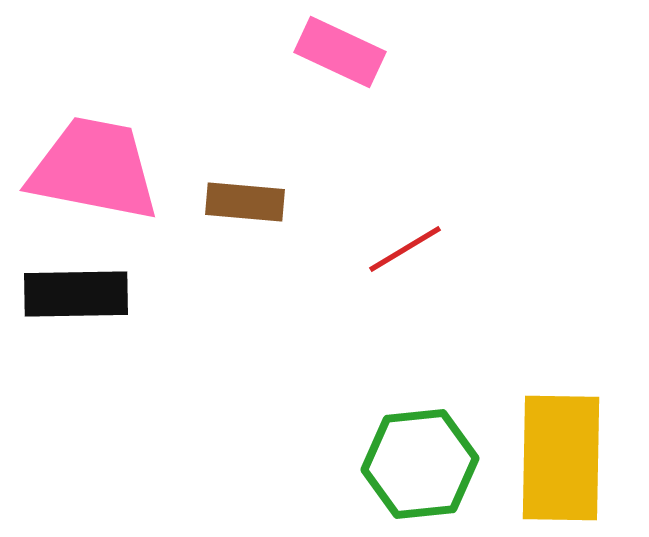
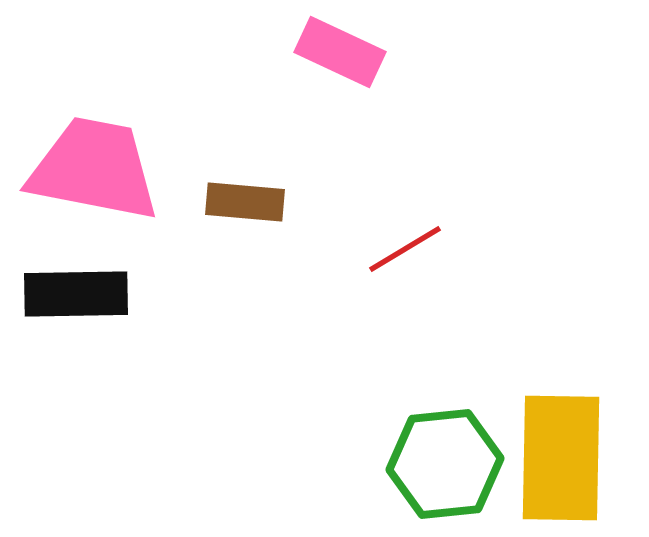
green hexagon: moved 25 px right
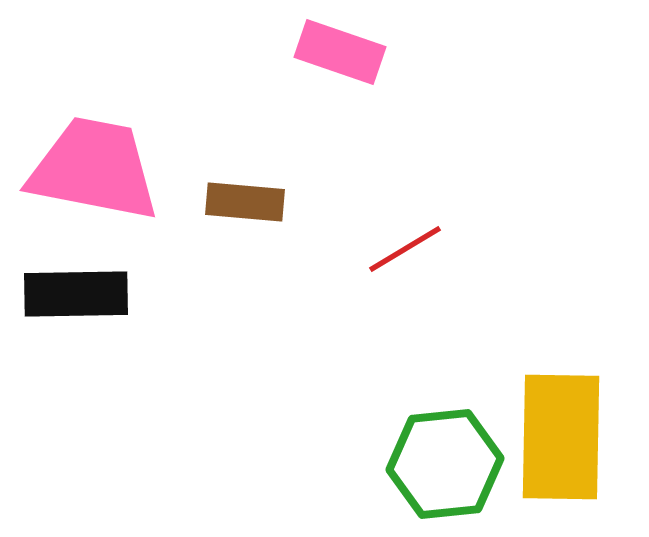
pink rectangle: rotated 6 degrees counterclockwise
yellow rectangle: moved 21 px up
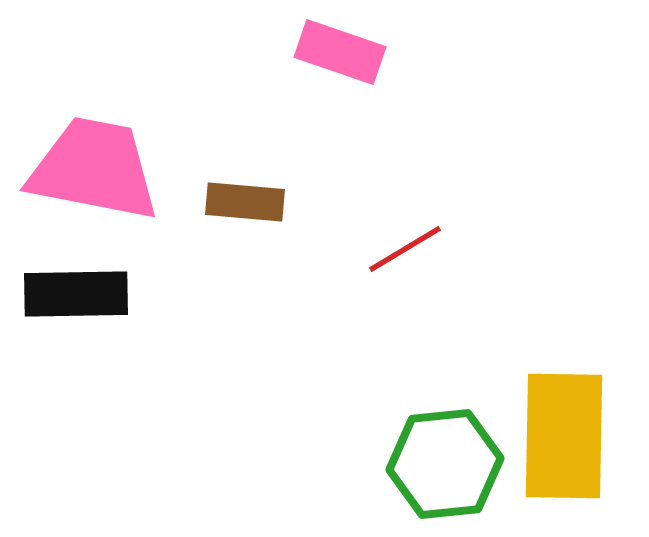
yellow rectangle: moved 3 px right, 1 px up
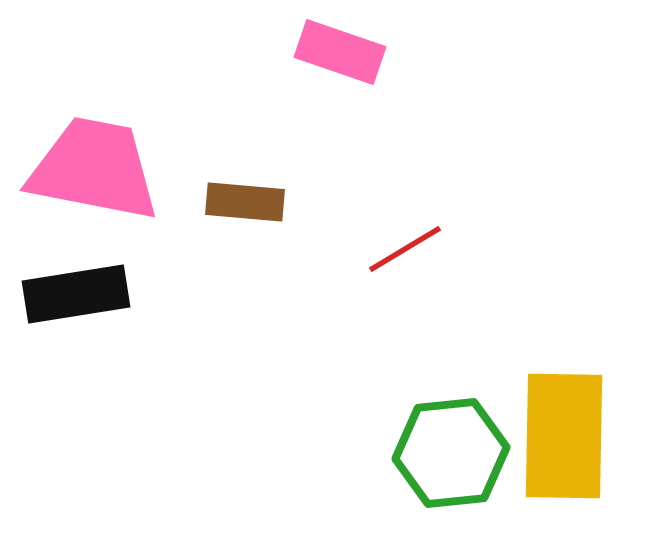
black rectangle: rotated 8 degrees counterclockwise
green hexagon: moved 6 px right, 11 px up
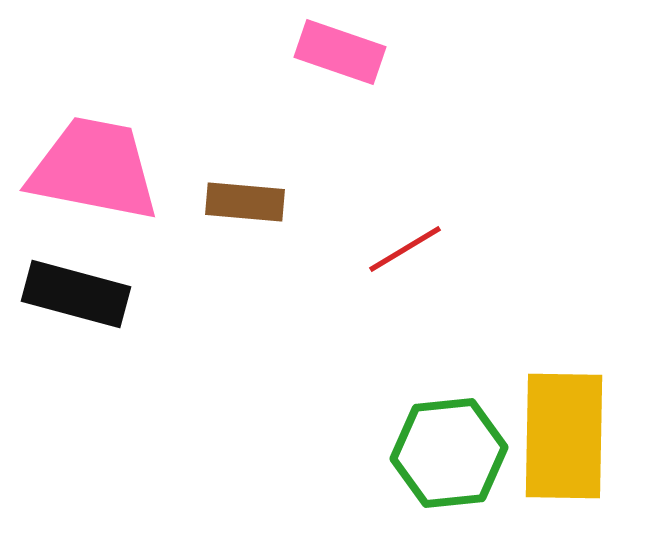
black rectangle: rotated 24 degrees clockwise
green hexagon: moved 2 px left
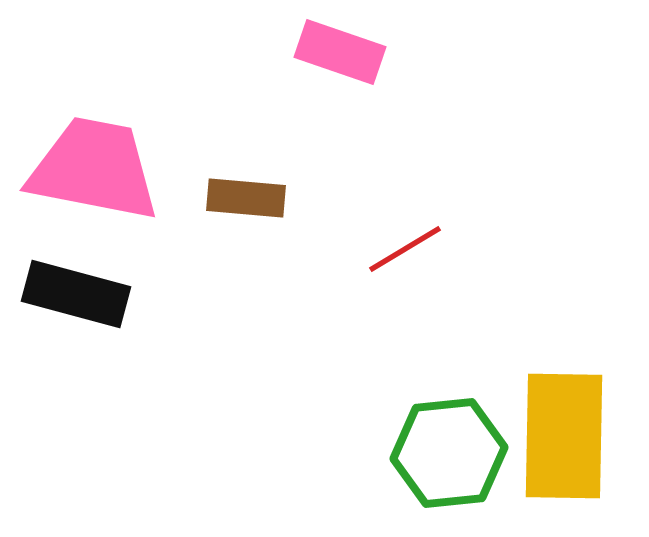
brown rectangle: moved 1 px right, 4 px up
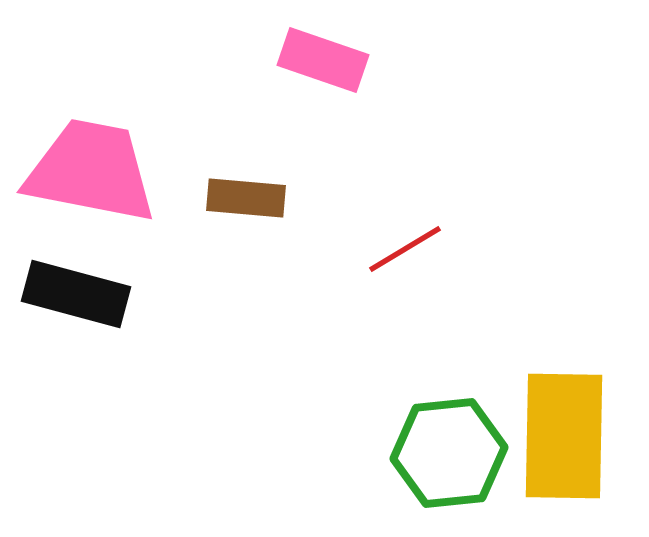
pink rectangle: moved 17 px left, 8 px down
pink trapezoid: moved 3 px left, 2 px down
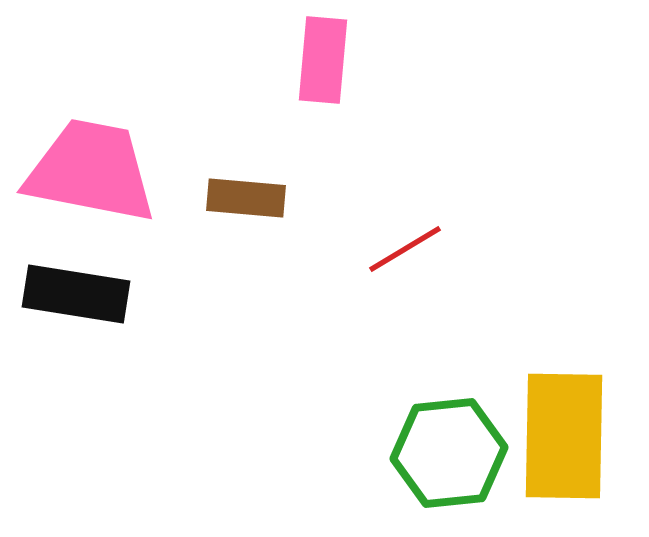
pink rectangle: rotated 76 degrees clockwise
black rectangle: rotated 6 degrees counterclockwise
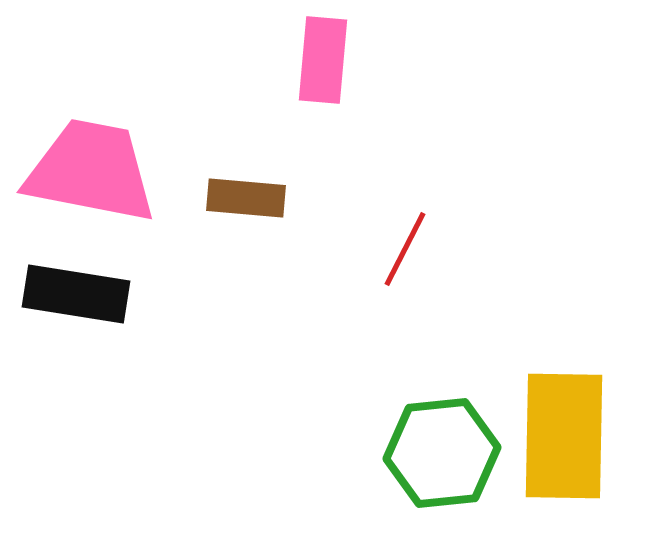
red line: rotated 32 degrees counterclockwise
green hexagon: moved 7 px left
